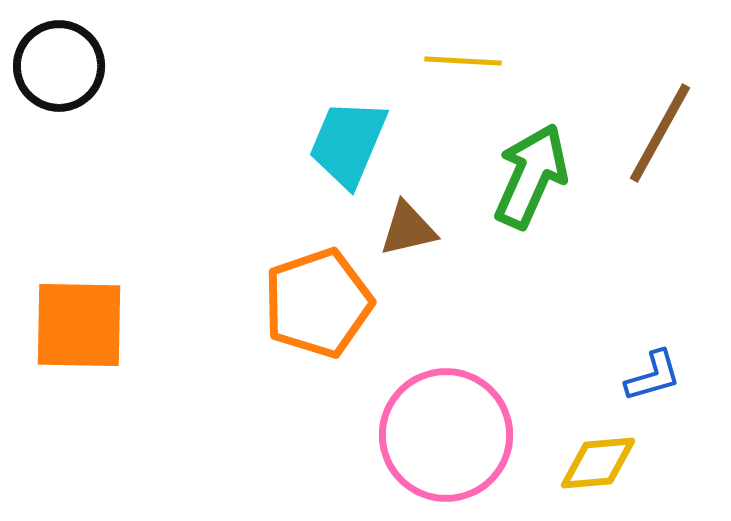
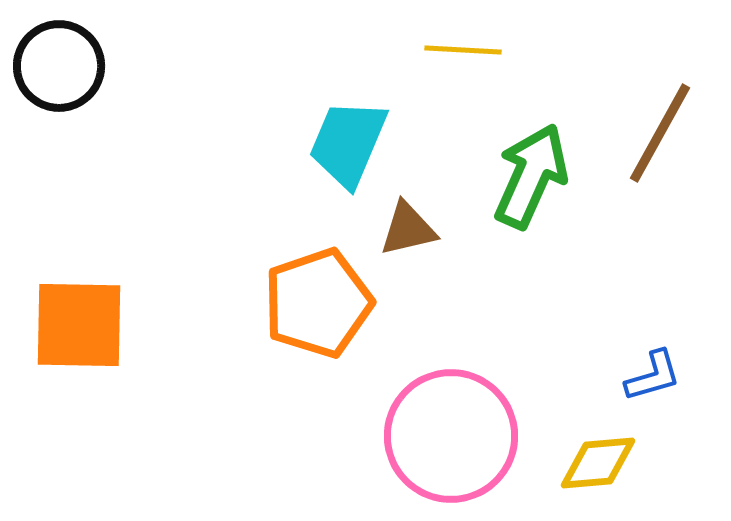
yellow line: moved 11 px up
pink circle: moved 5 px right, 1 px down
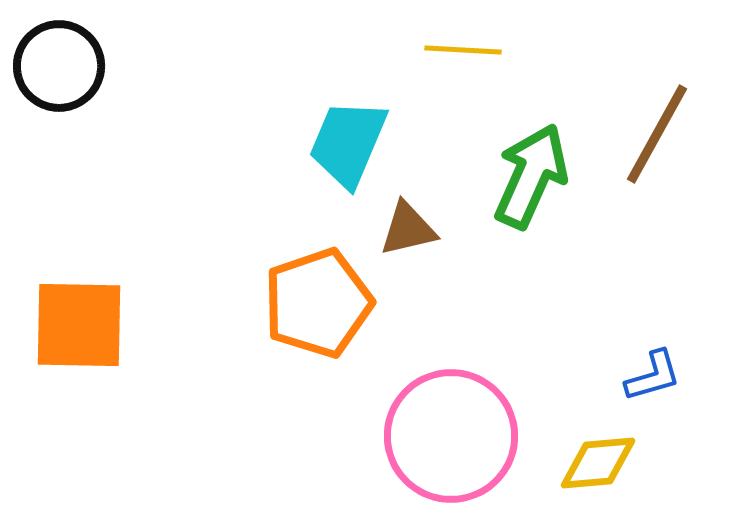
brown line: moved 3 px left, 1 px down
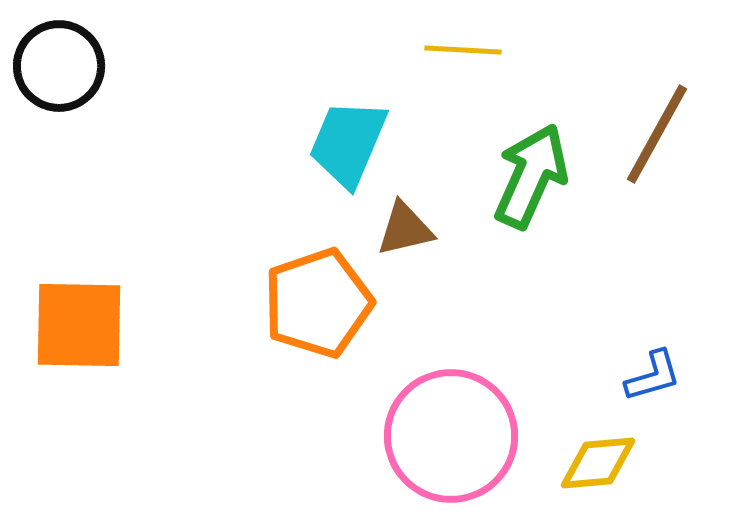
brown triangle: moved 3 px left
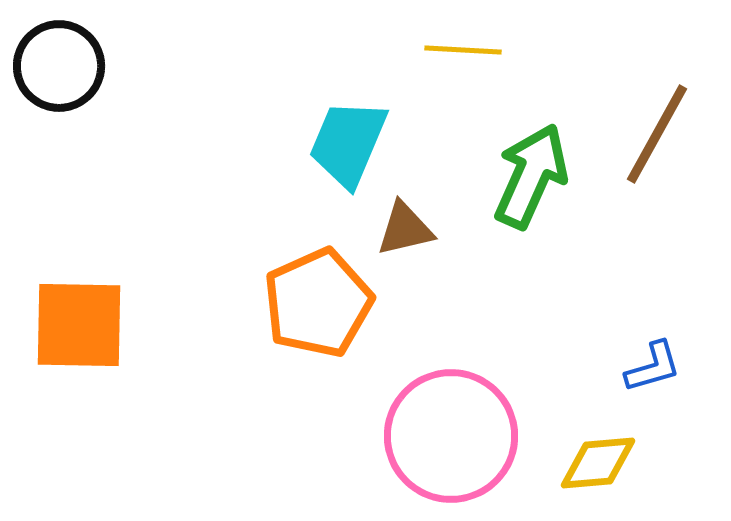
orange pentagon: rotated 5 degrees counterclockwise
blue L-shape: moved 9 px up
